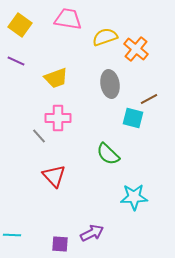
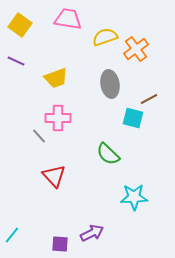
orange cross: rotated 15 degrees clockwise
cyan line: rotated 54 degrees counterclockwise
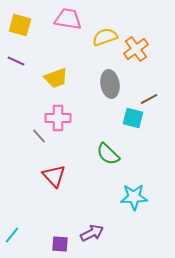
yellow square: rotated 20 degrees counterclockwise
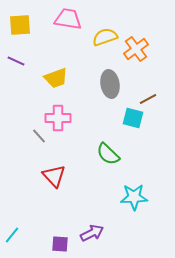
yellow square: rotated 20 degrees counterclockwise
brown line: moved 1 px left
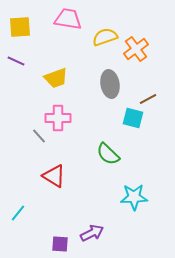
yellow square: moved 2 px down
red triangle: rotated 15 degrees counterclockwise
cyan line: moved 6 px right, 22 px up
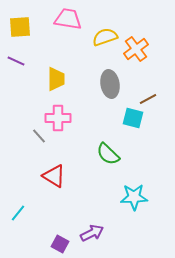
yellow trapezoid: moved 1 px down; rotated 70 degrees counterclockwise
purple square: rotated 24 degrees clockwise
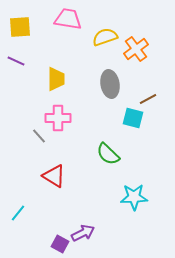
purple arrow: moved 9 px left
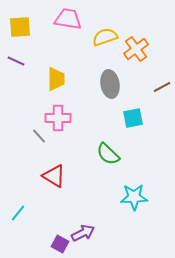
brown line: moved 14 px right, 12 px up
cyan square: rotated 25 degrees counterclockwise
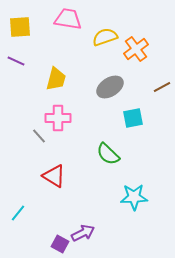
yellow trapezoid: rotated 15 degrees clockwise
gray ellipse: moved 3 px down; rotated 68 degrees clockwise
